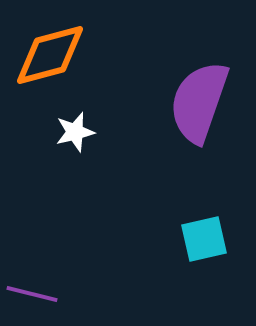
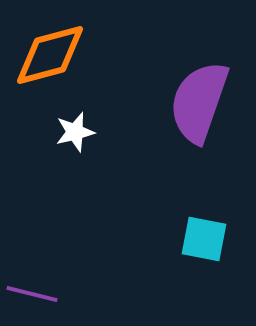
cyan square: rotated 24 degrees clockwise
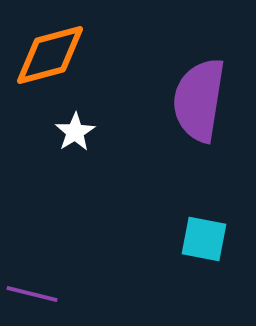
purple semicircle: moved 2 px up; rotated 10 degrees counterclockwise
white star: rotated 18 degrees counterclockwise
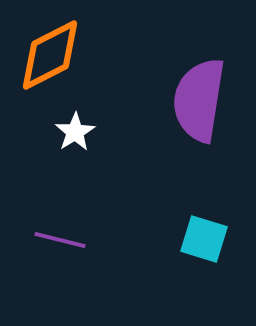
orange diamond: rotated 12 degrees counterclockwise
cyan square: rotated 6 degrees clockwise
purple line: moved 28 px right, 54 px up
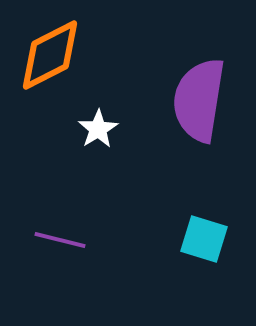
white star: moved 23 px right, 3 px up
